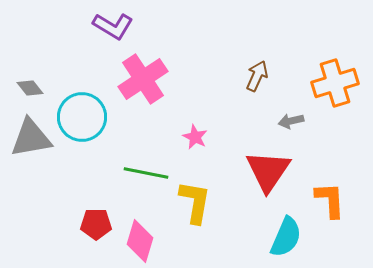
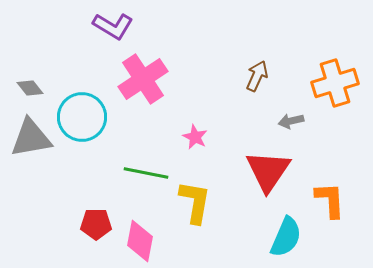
pink diamond: rotated 6 degrees counterclockwise
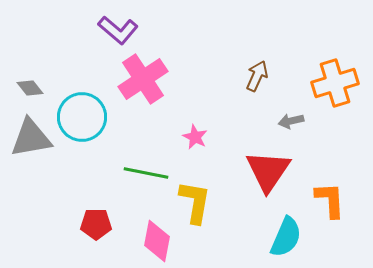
purple L-shape: moved 5 px right, 4 px down; rotated 9 degrees clockwise
pink diamond: moved 17 px right
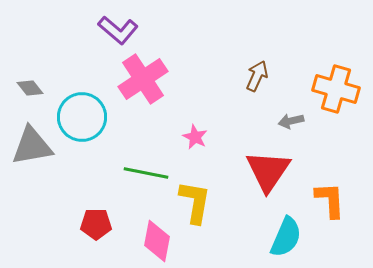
orange cross: moved 1 px right, 6 px down; rotated 33 degrees clockwise
gray triangle: moved 1 px right, 8 px down
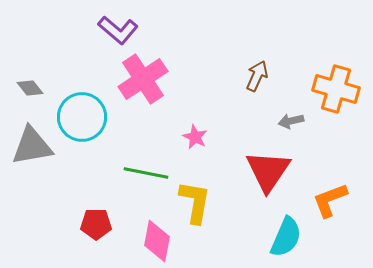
orange L-shape: rotated 108 degrees counterclockwise
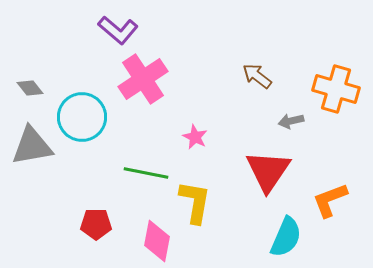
brown arrow: rotated 76 degrees counterclockwise
